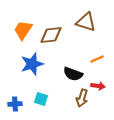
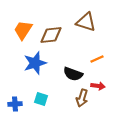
blue star: moved 3 px right, 1 px up
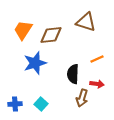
black semicircle: rotated 72 degrees clockwise
red arrow: moved 1 px left, 2 px up
cyan square: moved 5 px down; rotated 24 degrees clockwise
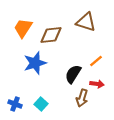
orange trapezoid: moved 2 px up
orange line: moved 1 px left, 2 px down; rotated 16 degrees counterclockwise
black semicircle: rotated 30 degrees clockwise
blue cross: rotated 24 degrees clockwise
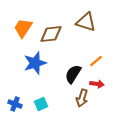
brown diamond: moved 1 px up
cyan square: rotated 24 degrees clockwise
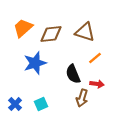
brown triangle: moved 1 px left, 10 px down
orange trapezoid: rotated 15 degrees clockwise
orange line: moved 1 px left, 3 px up
black semicircle: rotated 54 degrees counterclockwise
blue cross: rotated 24 degrees clockwise
